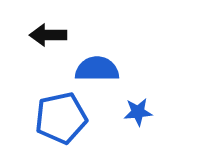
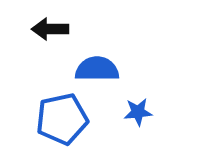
black arrow: moved 2 px right, 6 px up
blue pentagon: moved 1 px right, 1 px down
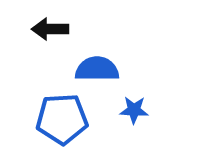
blue star: moved 4 px left, 2 px up; rotated 8 degrees clockwise
blue pentagon: rotated 9 degrees clockwise
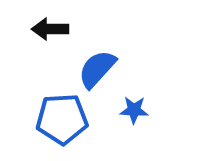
blue semicircle: rotated 48 degrees counterclockwise
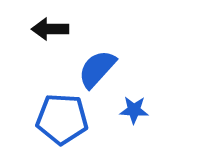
blue pentagon: rotated 6 degrees clockwise
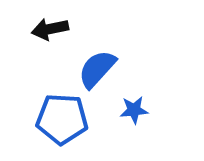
black arrow: rotated 12 degrees counterclockwise
blue star: rotated 8 degrees counterclockwise
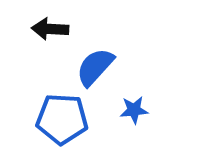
black arrow: rotated 15 degrees clockwise
blue semicircle: moved 2 px left, 2 px up
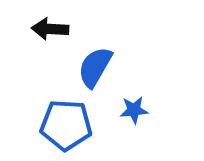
blue semicircle: rotated 12 degrees counterclockwise
blue pentagon: moved 4 px right, 6 px down
